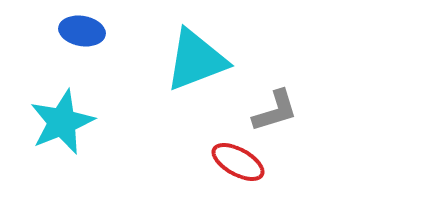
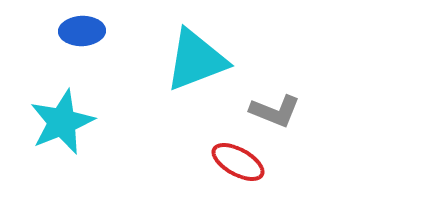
blue ellipse: rotated 12 degrees counterclockwise
gray L-shape: rotated 39 degrees clockwise
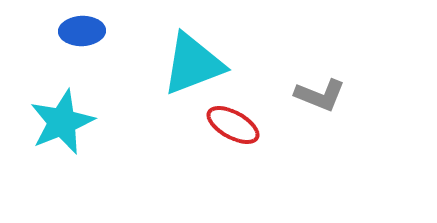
cyan triangle: moved 3 px left, 4 px down
gray L-shape: moved 45 px right, 16 px up
red ellipse: moved 5 px left, 37 px up
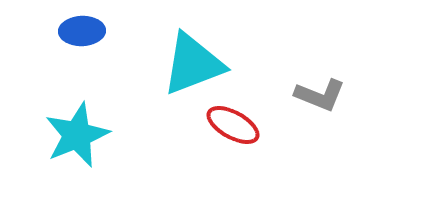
cyan star: moved 15 px right, 13 px down
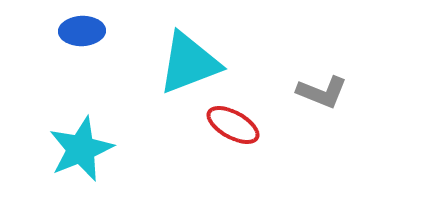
cyan triangle: moved 4 px left, 1 px up
gray L-shape: moved 2 px right, 3 px up
cyan star: moved 4 px right, 14 px down
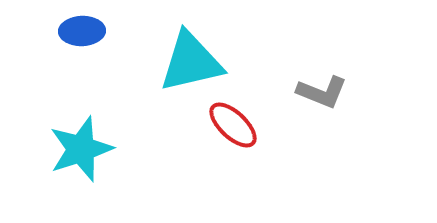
cyan triangle: moved 2 px right, 1 px up; rotated 8 degrees clockwise
red ellipse: rotated 14 degrees clockwise
cyan star: rotated 4 degrees clockwise
